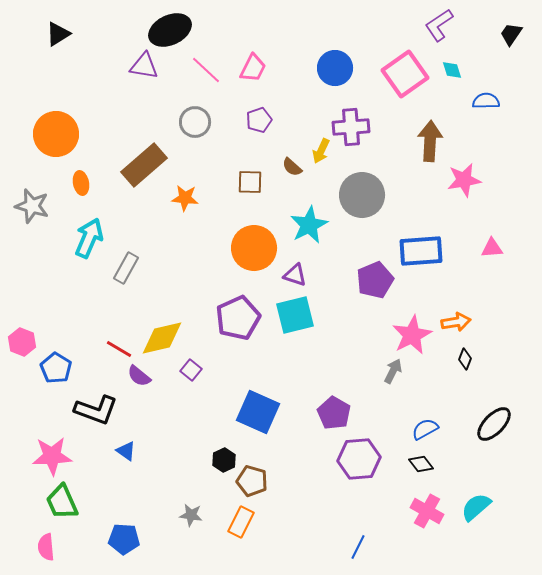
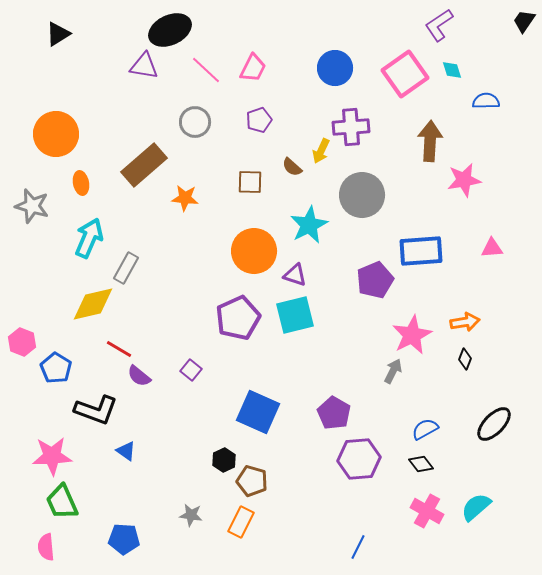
black trapezoid at (511, 34): moved 13 px right, 13 px up
orange circle at (254, 248): moved 3 px down
orange arrow at (456, 322): moved 9 px right
yellow diamond at (162, 338): moved 69 px left, 34 px up
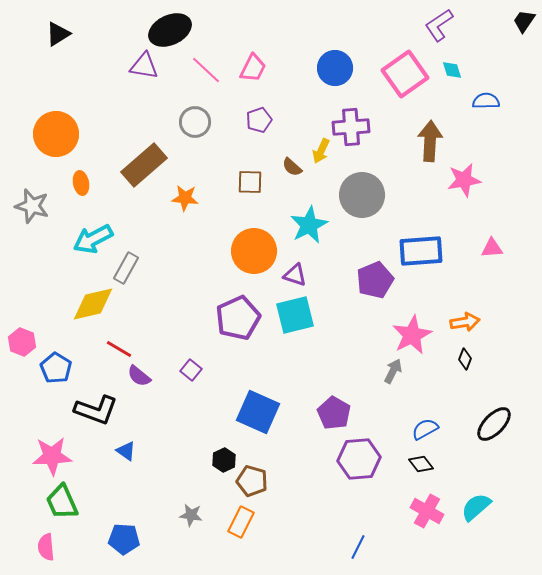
cyan arrow at (89, 238): moved 4 px right, 1 px down; rotated 141 degrees counterclockwise
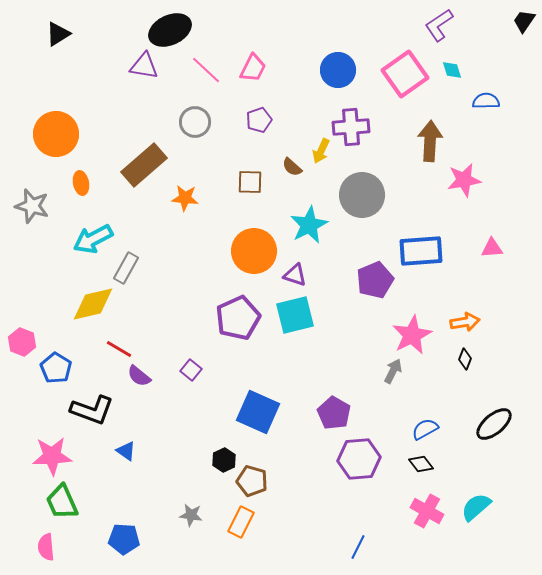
blue circle at (335, 68): moved 3 px right, 2 px down
black L-shape at (96, 410): moved 4 px left
black ellipse at (494, 424): rotated 6 degrees clockwise
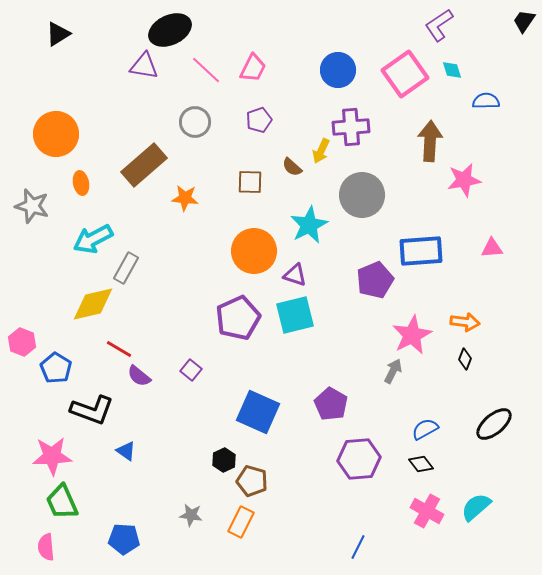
orange arrow at (465, 322): rotated 16 degrees clockwise
purple pentagon at (334, 413): moved 3 px left, 9 px up
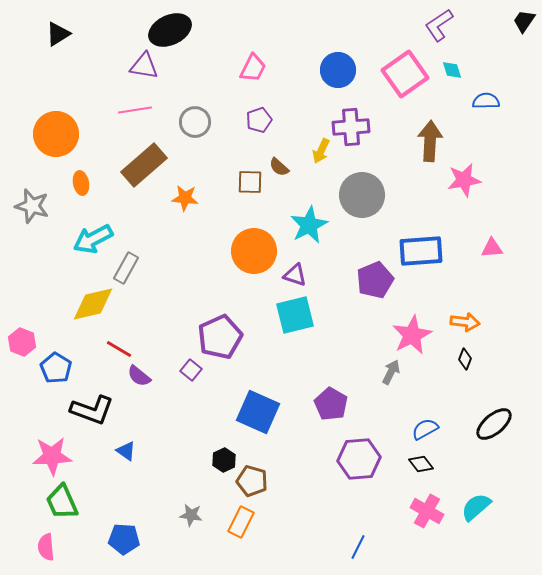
pink line at (206, 70): moved 71 px left, 40 px down; rotated 52 degrees counterclockwise
brown semicircle at (292, 167): moved 13 px left
purple pentagon at (238, 318): moved 18 px left, 19 px down
gray arrow at (393, 371): moved 2 px left, 1 px down
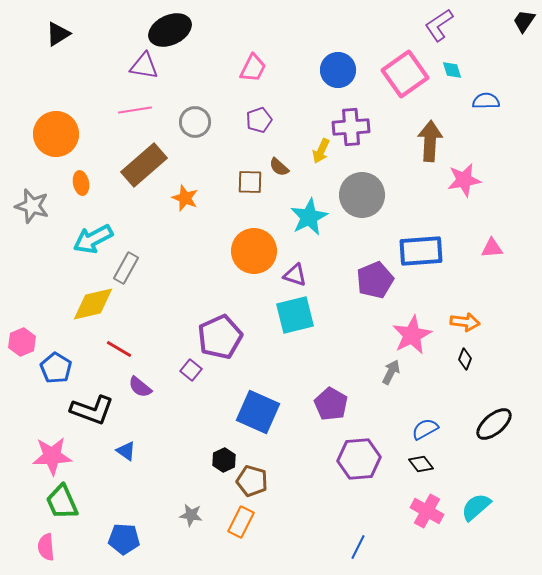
orange star at (185, 198): rotated 16 degrees clockwise
cyan star at (309, 225): moved 8 px up
pink hexagon at (22, 342): rotated 16 degrees clockwise
purple semicircle at (139, 376): moved 1 px right, 11 px down
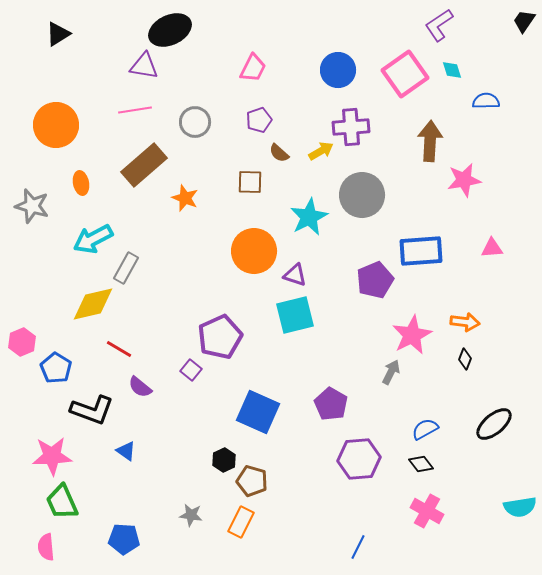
orange circle at (56, 134): moved 9 px up
yellow arrow at (321, 151): rotated 145 degrees counterclockwise
brown semicircle at (279, 167): moved 14 px up
cyan semicircle at (476, 507): moved 44 px right; rotated 148 degrees counterclockwise
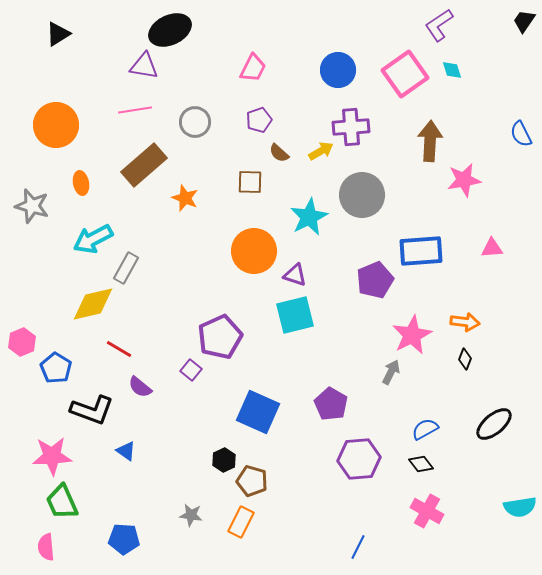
blue semicircle at (486, 101): moved 35 px right, 33 px down; rotated 116 degrees counterclockwise
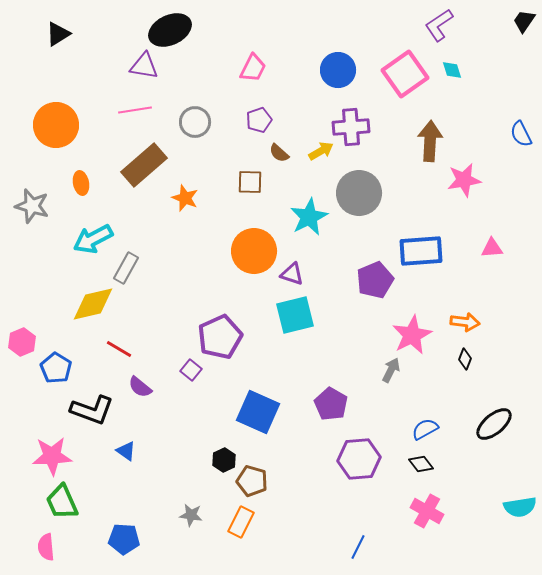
gray circle at (362, 195): moved 3 px left, 2 px up
purple triangle at (295, 275): moved 3 px left, 1 px up
gray arrow at (391, 372): moved 2 px up
